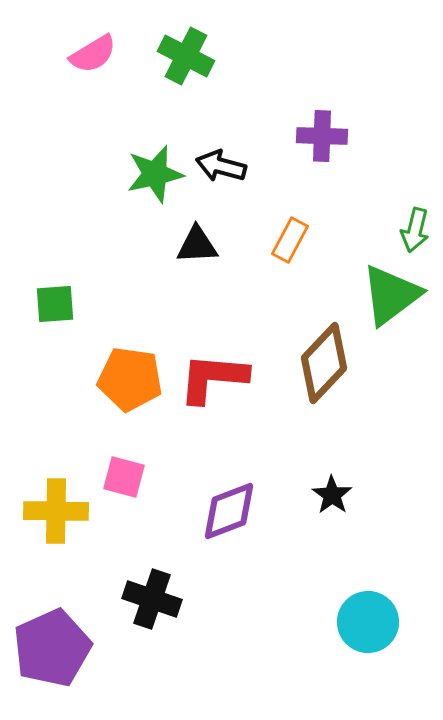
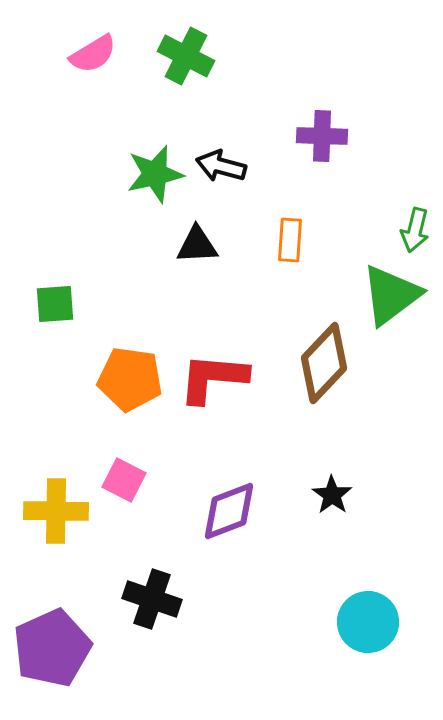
orange rectangle: rotated 24 degrees counterclockwise
pink square: moved 3 px down; rotated 12 degrees clockwise
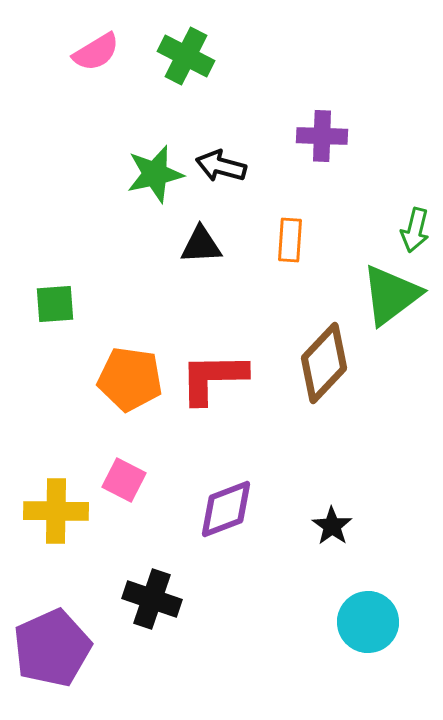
pink semicircle: moved 3 px right, 2 px up
black triangle: moved 4 px right
red L-shape: rotated 6 degrees counterclockwise
black star: moved 31 px down
purple diamond: moved 3 px left, 2 px up
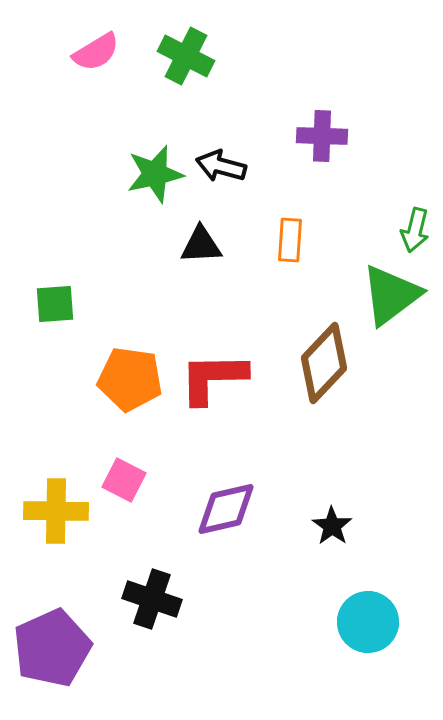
purple diamond: rotated 8 degrees clockwise
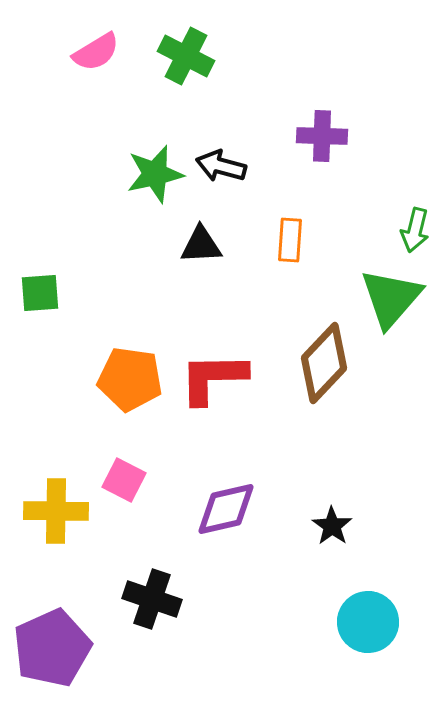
green triangle: moved 3 px down; rotated 12 degrees counterclockwise
green square: moved 15 px left, 11 px up
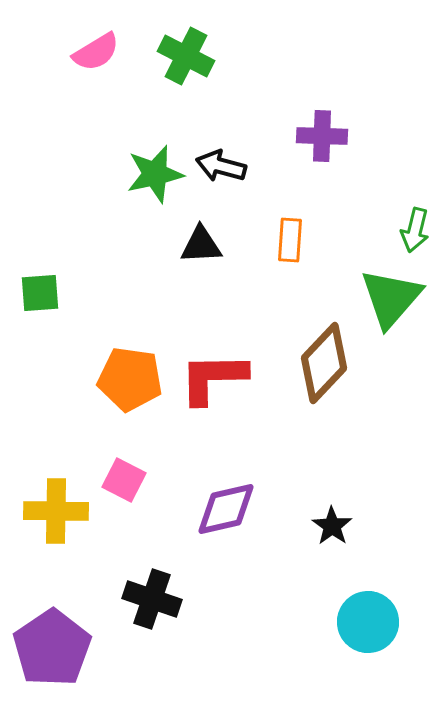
purple pentagon: rotated 10 degrees counterclockwise
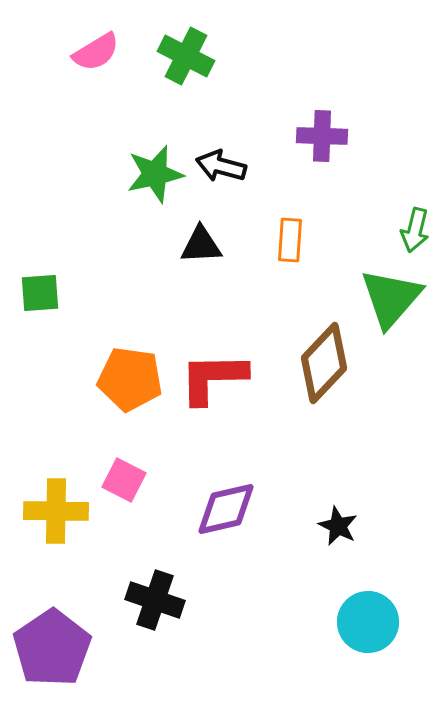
black star: moved 6 px right; rotated 9 degrees counterclockwise
black cross: moved 3 px right, 1 px down
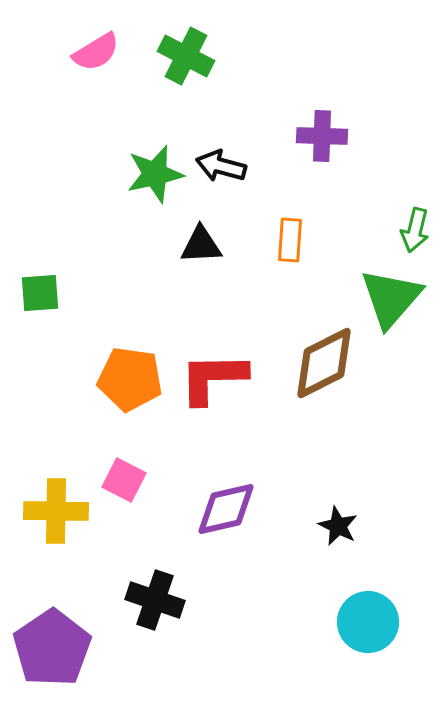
brown diamond: rotated 20 degrees clockwise
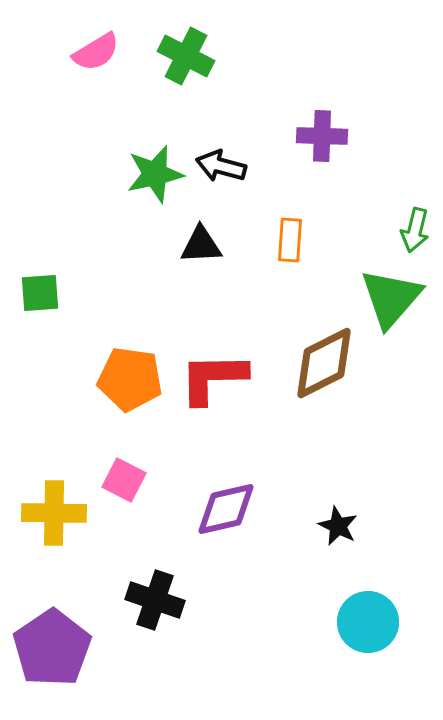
yellow cross: moved 2 px left, 2 px down
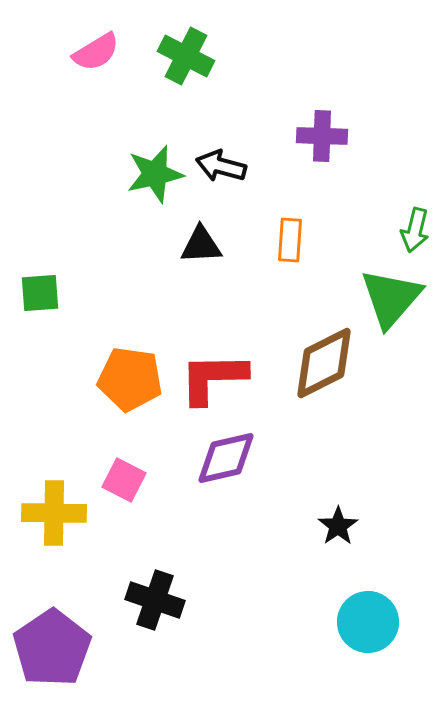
purple diamond: moved 51 px up
black star: rotated 12 degrees clockwise
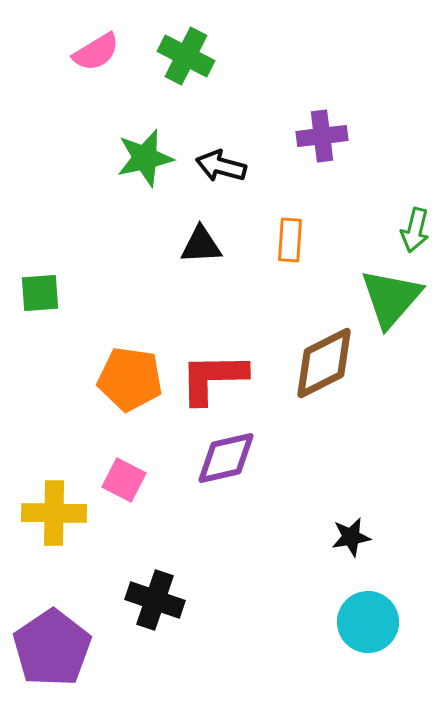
purple cross: rotated 9 degrees counterclockwise
green star: moved 10 px left, 16 px up
black star: moved 13 px right, 11 px down; rotated 24 degrees clockwise
